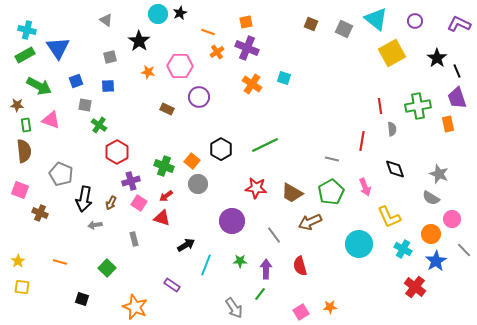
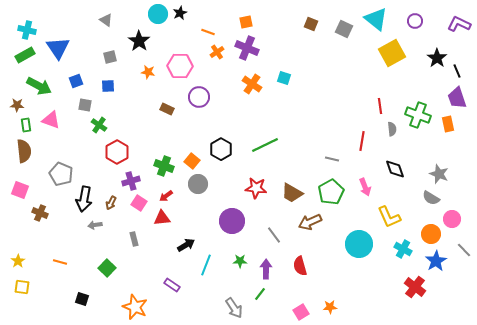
green cross at (418, 106): moved 9 px down; rotated 30 degrees clockwise
red triangle at (162, 218): rotated 24 degrees counterclockwise
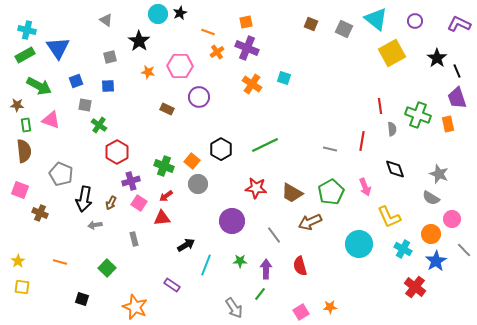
gray line at (332, 159): moved 2 px left, 10 px up
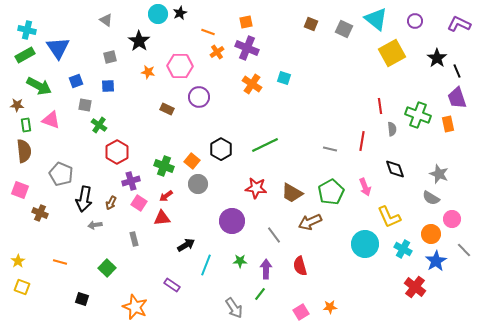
cyan circle at (359, 244): moved 6 px right
yellow square at (22, 287): rotated 14 degrees clockwise
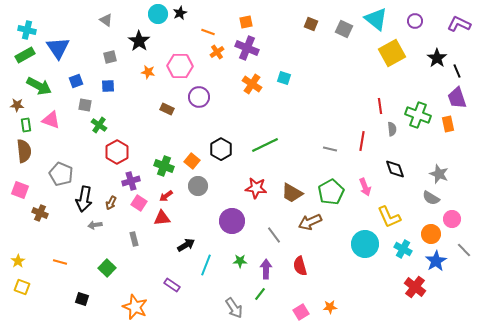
gray circle at (198, 184): moved 2 px down
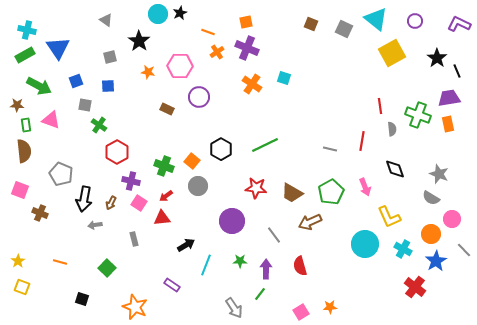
purple trapezoid at (457, 98): moved 8 px left; rotated 100 degrees clockwise
purple cross at (131, 181): rotated 30 degrees clockwise
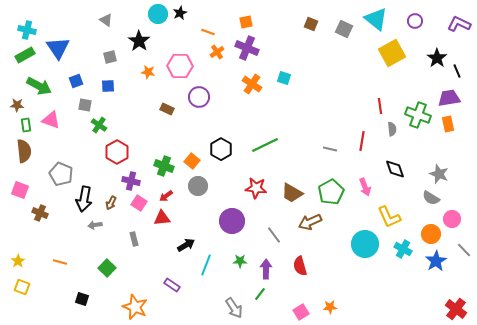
red cross at (415, 287): moved 41 px right, 22 px down
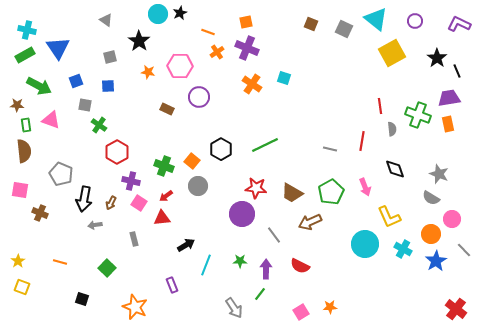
pink square at (20, 190): rotated 12 degrees counterclockwise
purple circle at (232, 221): moved 10 px right, 7 px up
red semicircle at (300, 266): rotated 48 degrees counterclockwise
purple rectangle at (172, 285): rotated 35 degrees clockwise
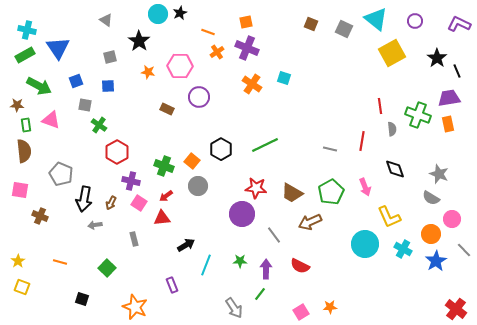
brown cross at (40, 213): moved 3 px down
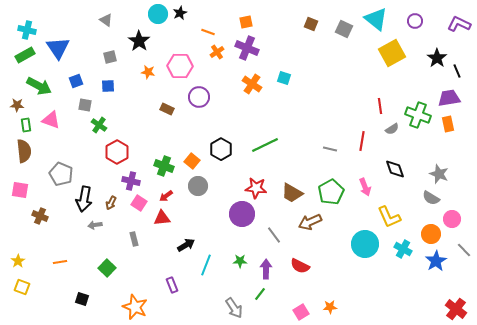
gray semicircle at (392, 129): rotated 64 degrees clockwise
orange line at (60, 262): rotated 24 degrees counterclockwise
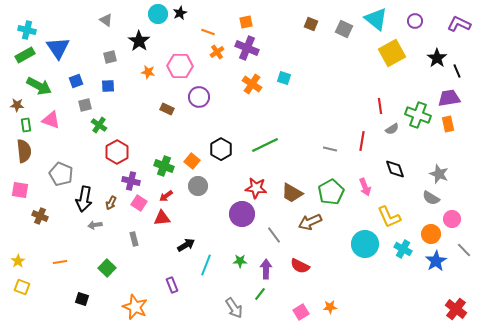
gray square at (85, 105): rotated 24 degrees counterclockwise
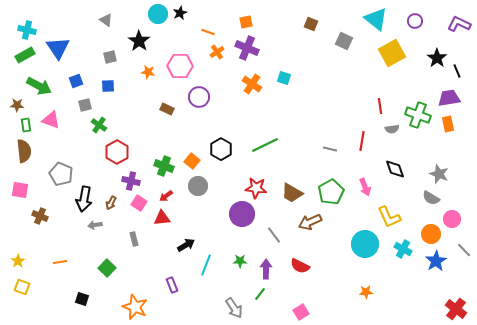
gray square at (344, 29): moved 12 px down
gray semicircle at (392, 129): rotated 24 degrees clockwise
orange star at (330, 307): moved 36 px right, 15 px up
